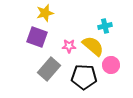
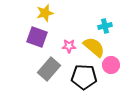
yellow semicircle: moved 1 px right, 1 px down
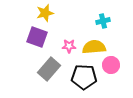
cyan cross: moved 2 px left, 5 px up
yellow semicircle: rotated 45 degrees counterclockwise
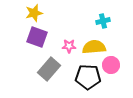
yellow star: moved 11 px left
black pentagon: moved 4 px right
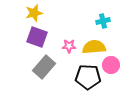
gray rectangle: moved 5 px left, 2 px up
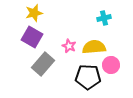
cyan cross: moved 1 px right, 3 px up
purple square: moved 5 px left; rotated 10 degrees clockwise
pink star: rotated 24 degrees clockwise
gray rectangle: moved 1 px left, 3 px up
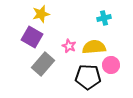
yellow star: moved 7 px right, 1 px down
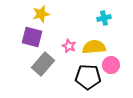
purple square: rotated 15 degrees counterclockwise
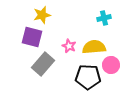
yellow star: moved 1 px right, 1 px down
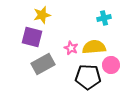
pink star: moved 2 px right, 2 px down
gray rectangle: rotated 20 degrees clockwise
